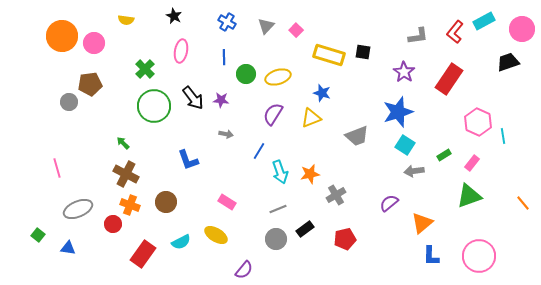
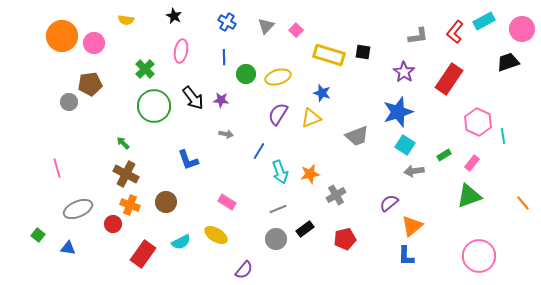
purple semicircle at (273, 114): moved 5 px right
orange triangle at (422, 223): moved 10 px left, 3 px down
blue L-shape at (431, 256): moved 25 px left
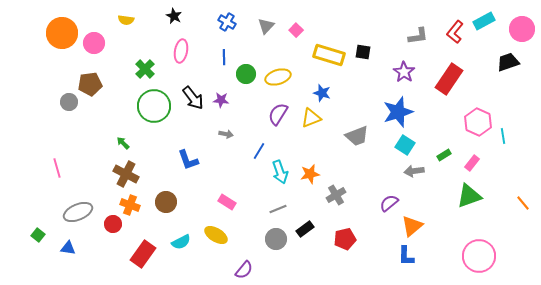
orange circle at (62, 36): moved 3 px up
gray ellipse at (78, 209): moved 3 px down
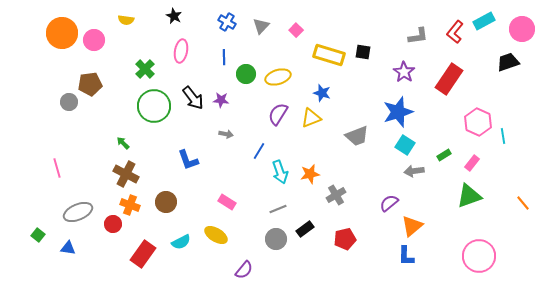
gray triangle at (266, 26): moved 5 px left
pink circle at (94, 43): moved 3 px up
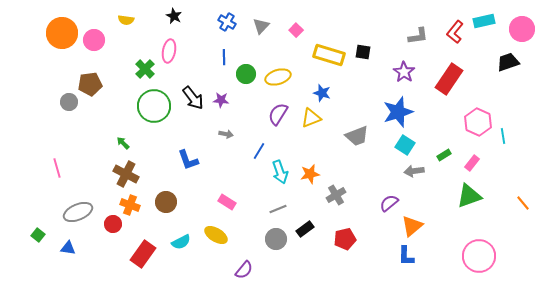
cyan rectangle at (484, 21): rotated 15 degrees clockwise
pink ellipse at (181, 51): moved 12 px left
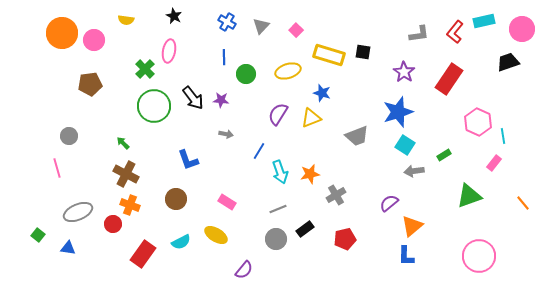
gray L-shape at (418, 36): moved 1 px right, 2 px up
yellow ellipse at (278, 77): moved 10 px right, 6 px up
gray circle at (69, 102): moved 34 px down
pink rectangle at (472, 163): moved 22 px right
brown circle at (166, 202): moved 10 px right, 3 px up
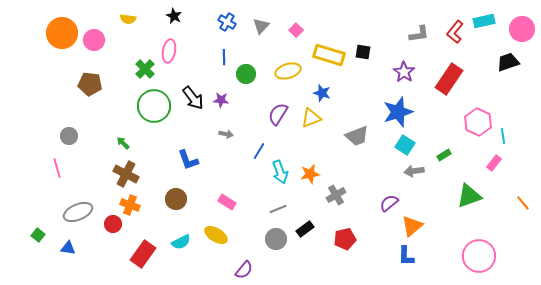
yellow semicircle at (126, 20): moved 2 px right, 1 px up
brown pentagon at (90, 84): rotated 15 degrees clockwise
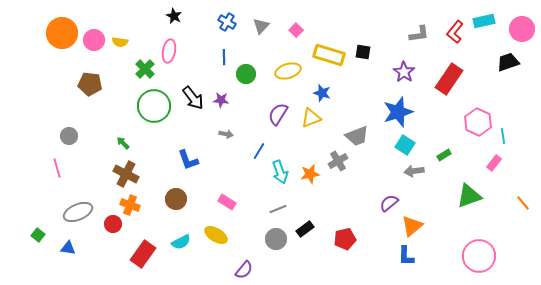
yellow semicircle at (128, 19): moved 8 px left, 23 px down
gray cross at (336, 195): moved 2 px right, 34 px up
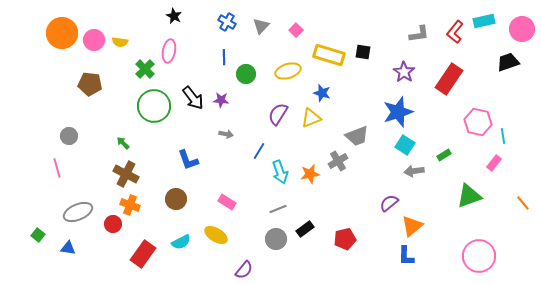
pink hexagon at (478, 122): rotated 12 degrees counterclockwise
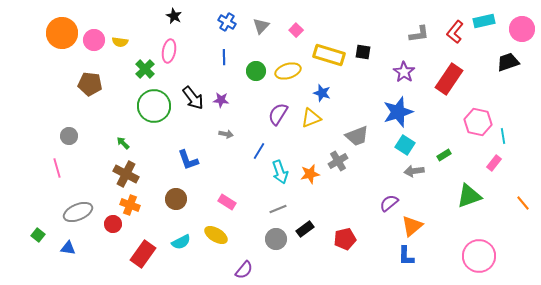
green circle at (246, 74): moved 10 px right, 3 px up
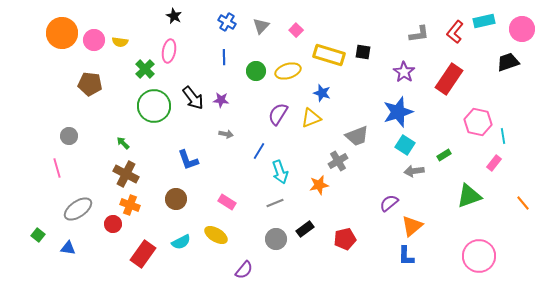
orange star at (310, 174): moved 9 px right, 11 px down
gray line at (278, 209): moved 3 px left, 6 px up
gray ellipse at (78, 212): moved 3 px up; rotated 12 degrees counterclockwise
